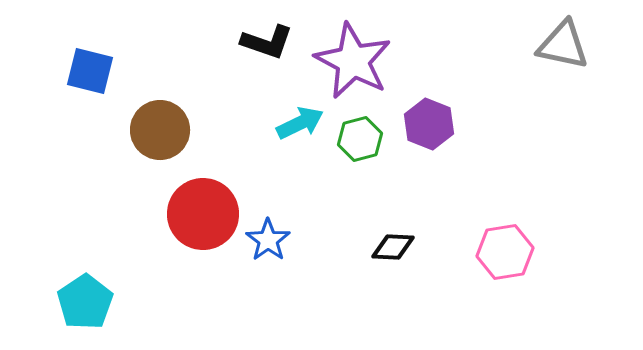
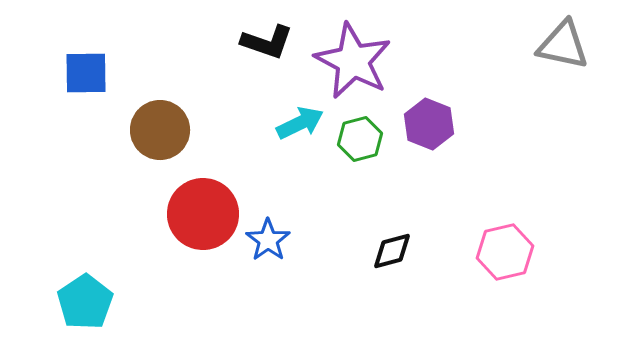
blue square: moved 4 px left, 2 px down; rotated 15 degrees counterclockwise
black diamond: moved 1 px left, 4 px down; rotated 18 degrees counterclockwise
pink hexagon: rotated 4 degrees counterclockwise
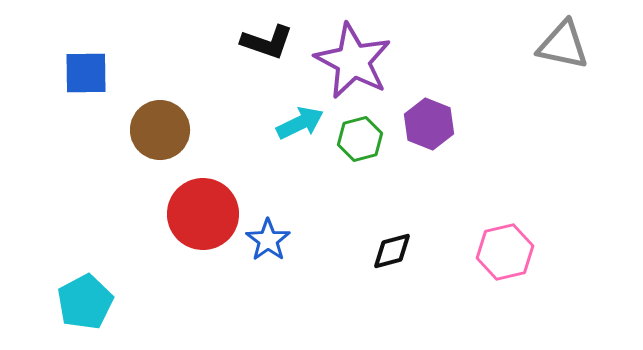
cyan pentagon: rotated 6 degrees clockwise
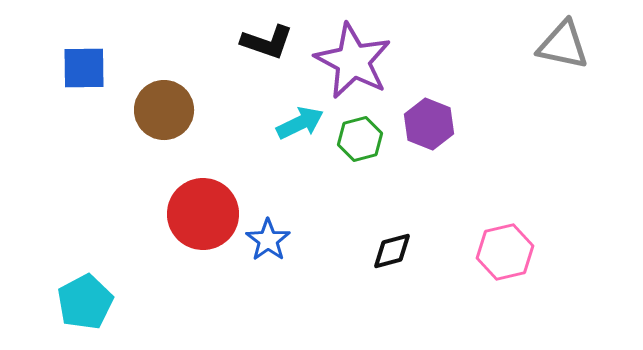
blue square: moved 2 px left, 5 px up
brown circle: moved 4 px right, 20 px up
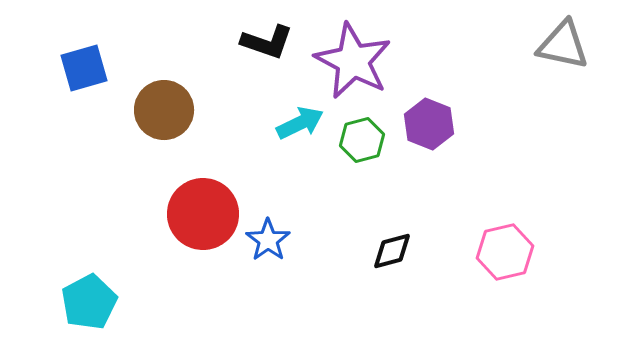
blue square: rotated 15 degrees counterclockwise
green hexagon: moved 2 px right, 1 px down
cyan pentagon: moved 4 px right
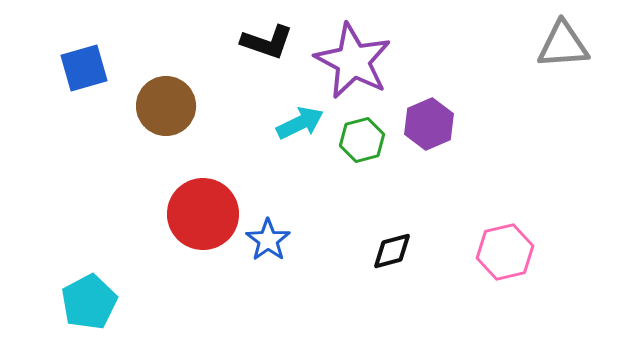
gray triangle: rotated 16 degrees counterclockwise
brown circle: moved 2 px right, 4 px up
purple hexagon: rotated 15 degrees clockwise
